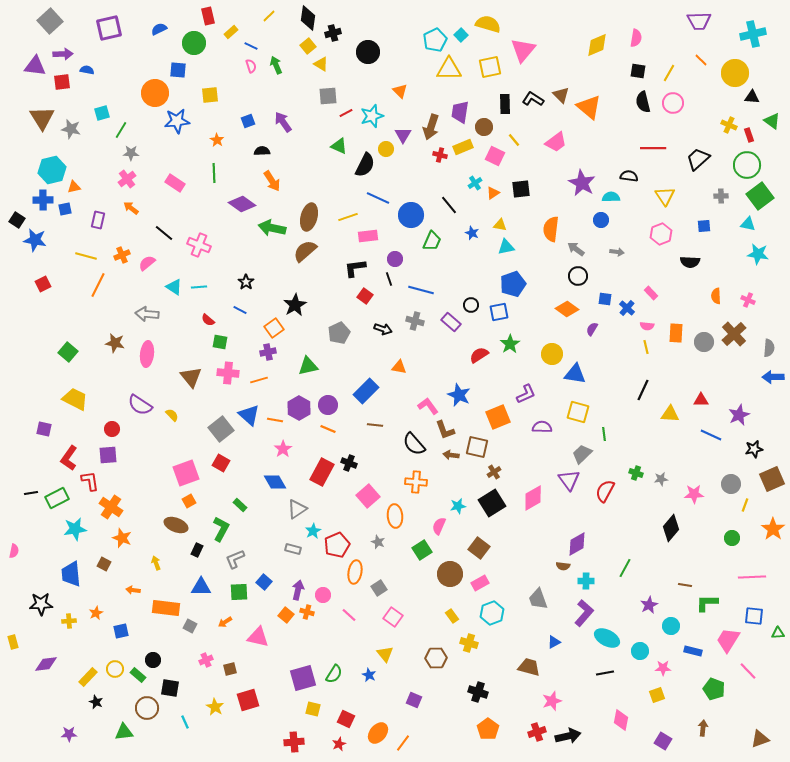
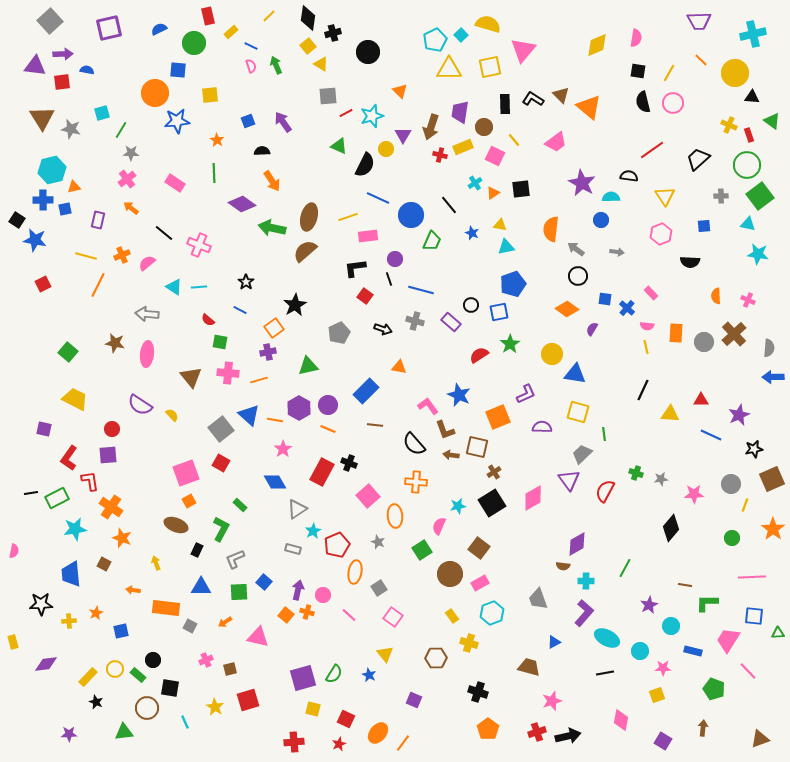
red line at (653, 148): moved 1 px left, 2 px down; rotated 35 degrees counterclockwise
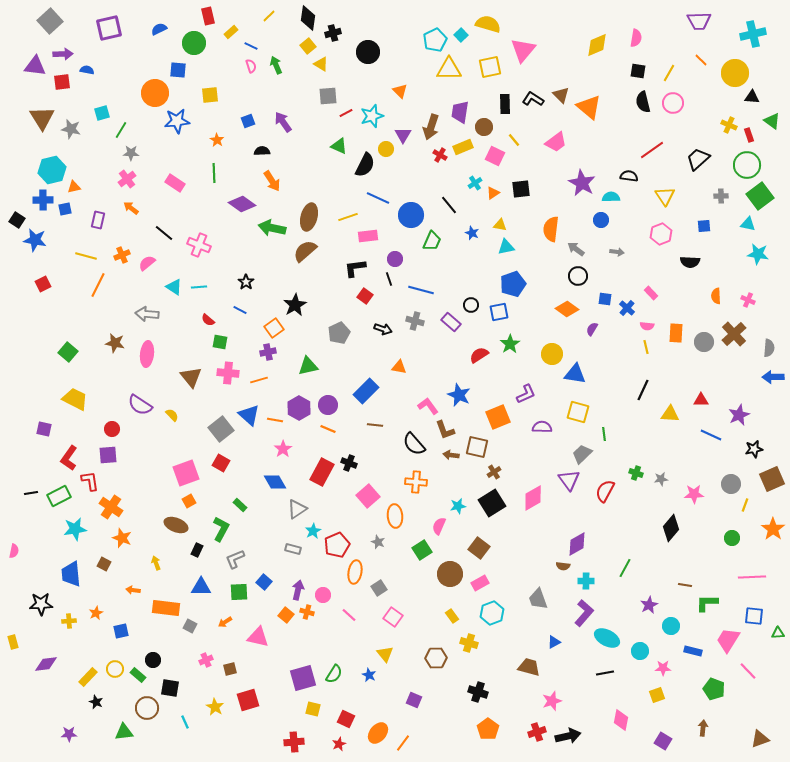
red cross at (440, 155): rotated 16 degrees clockwise
green rectangle at (57, 498): moved 2 px right, 2 px up
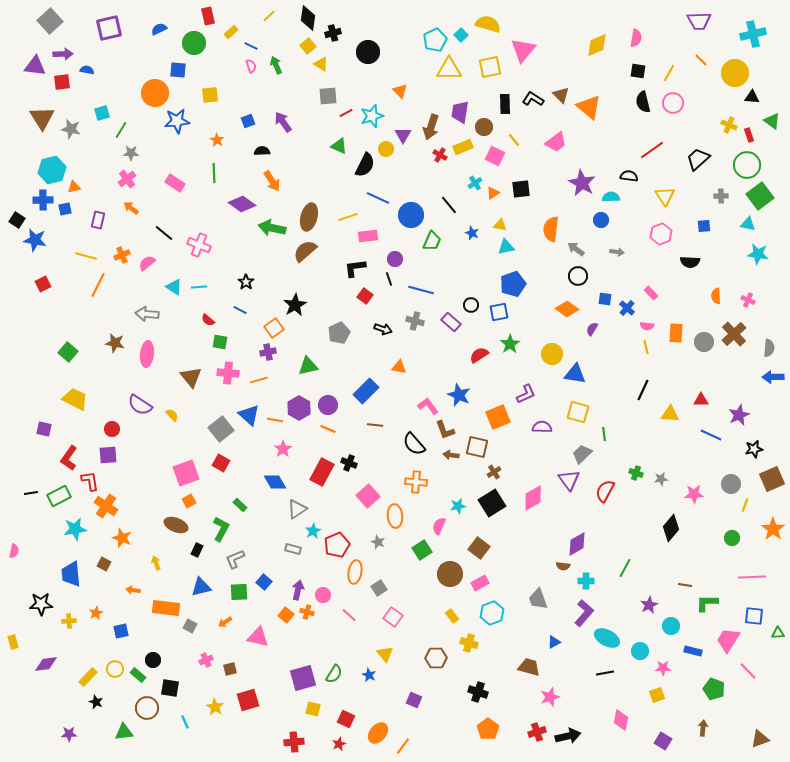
orange cross at (111, 507): moved 5 px left, 1 px up
blue triangle at (201, 587): rotated 15 degrees counterclockwise
pink star at (552, 701): moved 2 px left, 4 px up
orange line at (403, 743): moved 3 px down
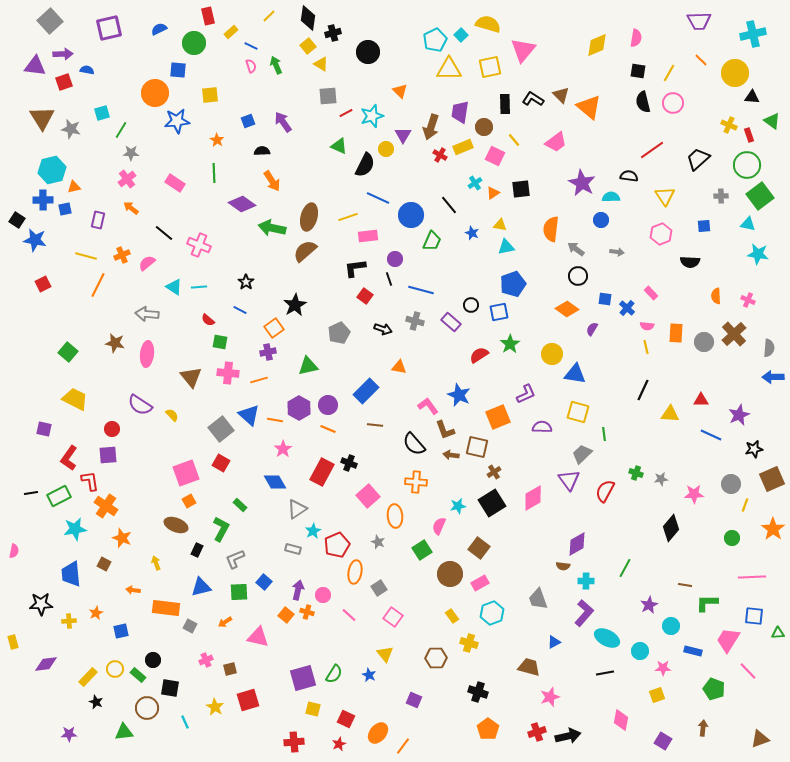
red square at (62, 82): moved 2 px right; rotated 12 degrees counterclockwise
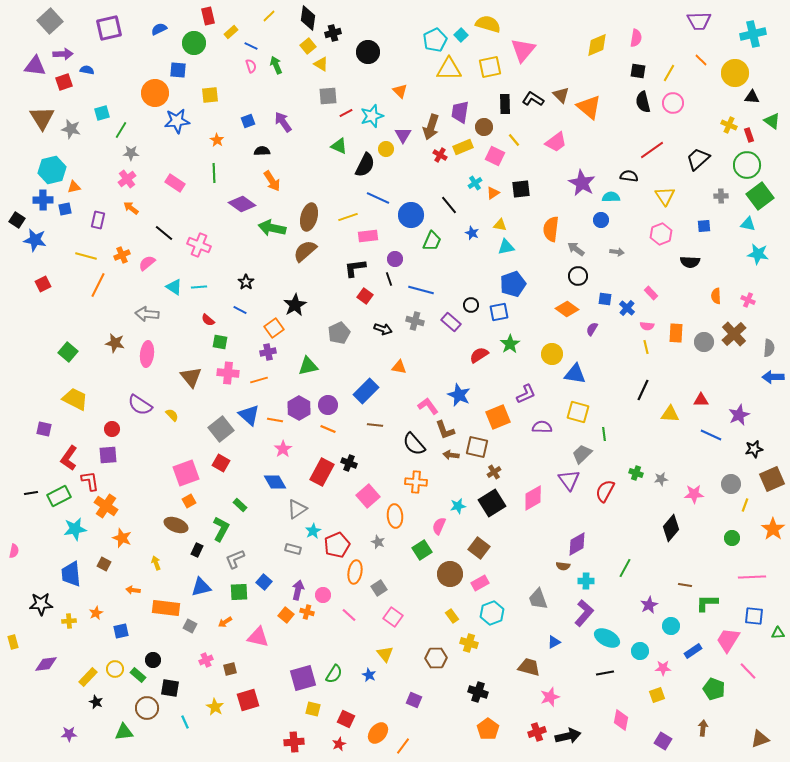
blue rectangle at (693, 651): rotated 48 degrees counterclockwise
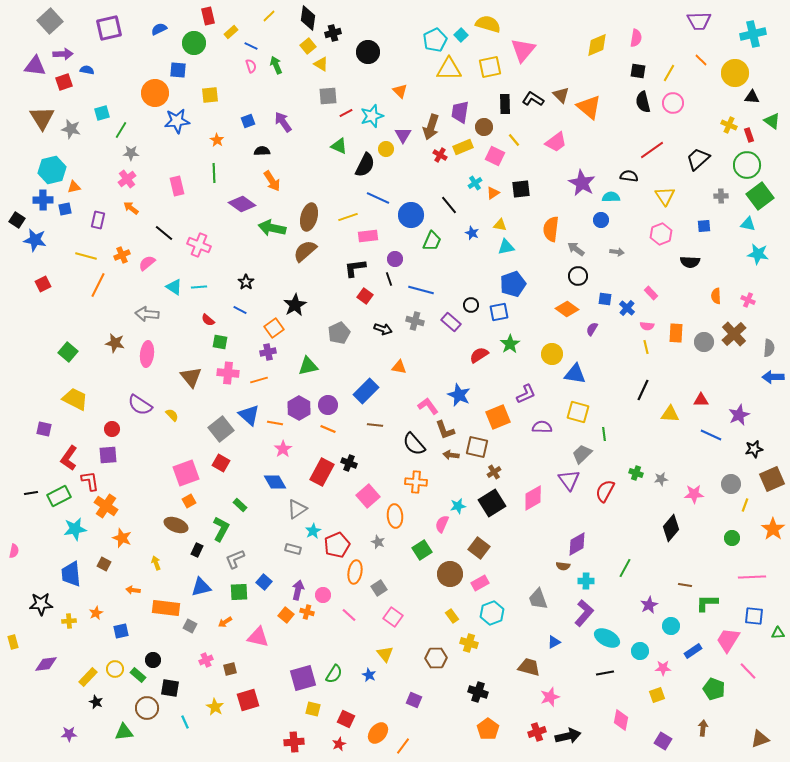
pink rectangle at (175, 183): moved 2 px right, 3 px down; rotated 42 degrees clockwise
orange line at (275, 420): moved 3 px down
pink semicircle at (439, 526): moved 3 px right, 2 px up
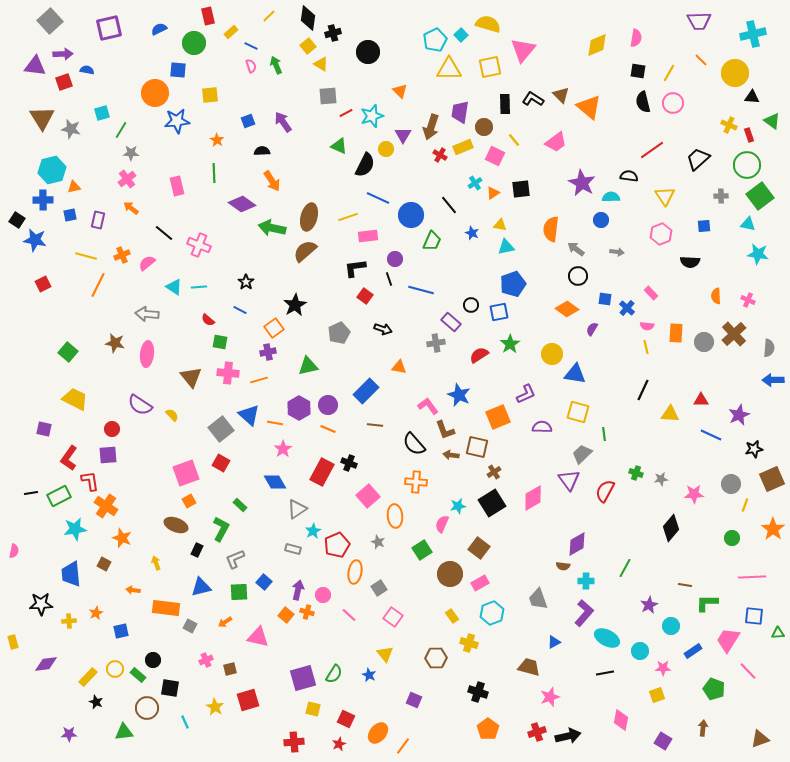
blue square at (65, 209): moved 5 px right, 6 px down
gray cross at (415, 321): moved 21 px right, 22 px down; rotated 24 degrees counterclockwise
blue arrow at (773, 377): moved 3 px down
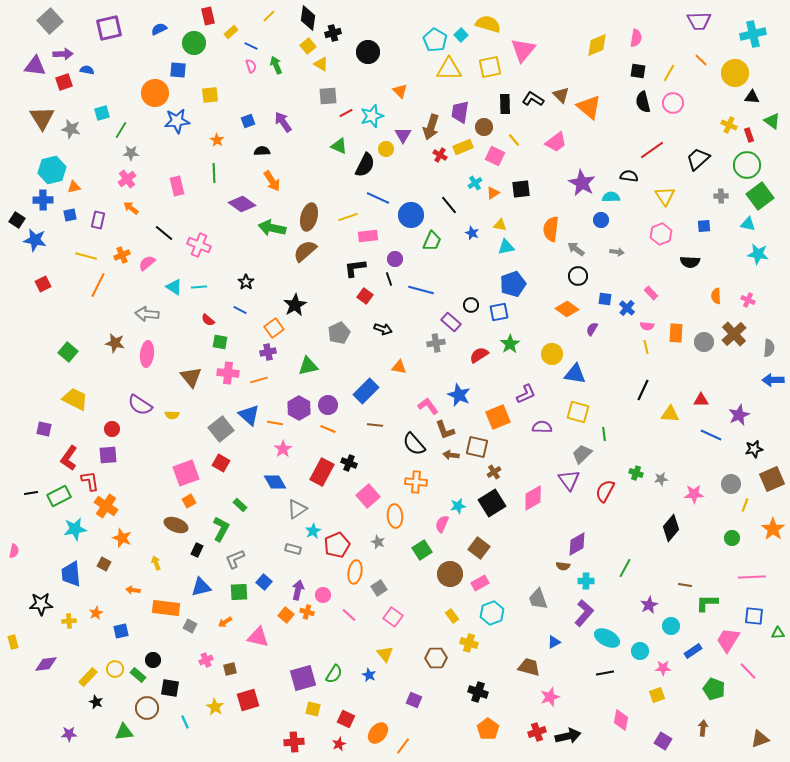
cyan pentagon at (435, 40): rotated 15 degrees counterclockwise
yellow semicircle at (172, 415): rotated 136 degrees clockwise
